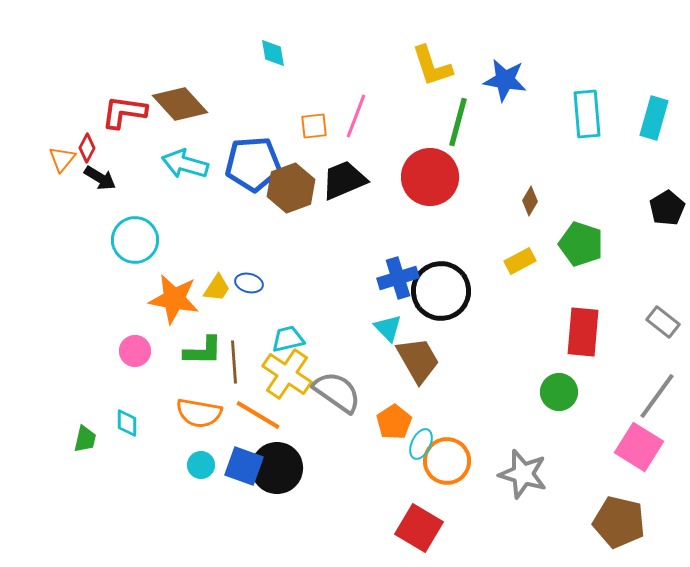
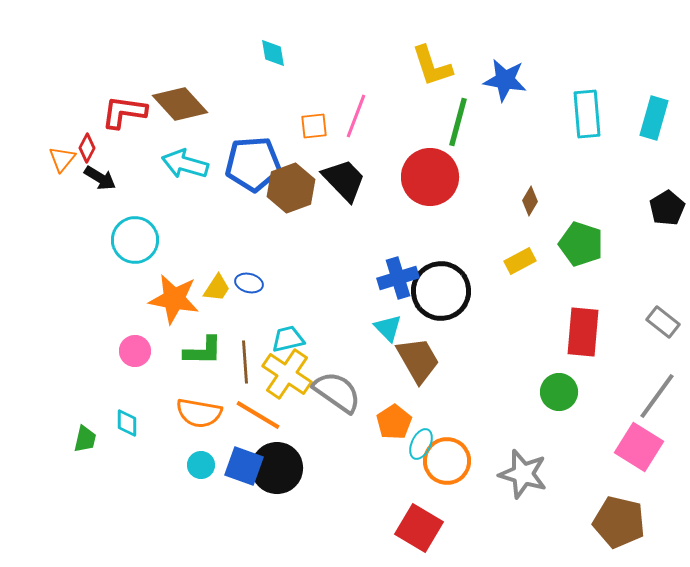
black trapezoid at (344, 180): rotated 69 degrees clockwise
brown line at (234, 362): moved 11 px right
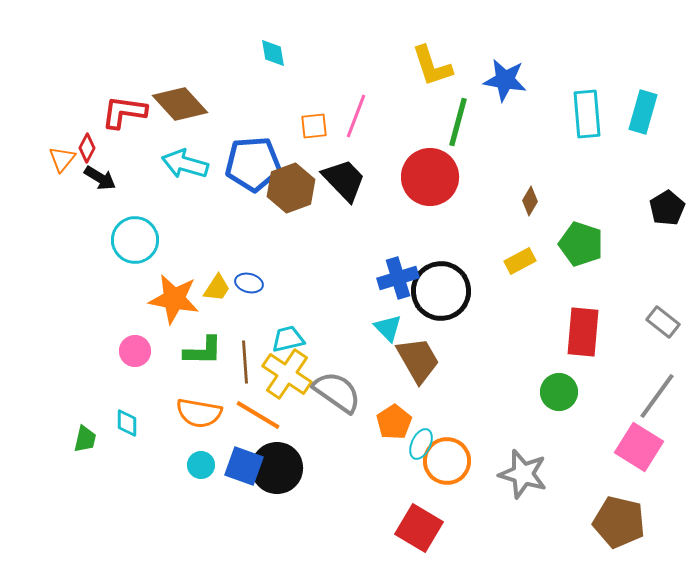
cyan rectangle at (654, 118): moved 11 px left, 6 px up
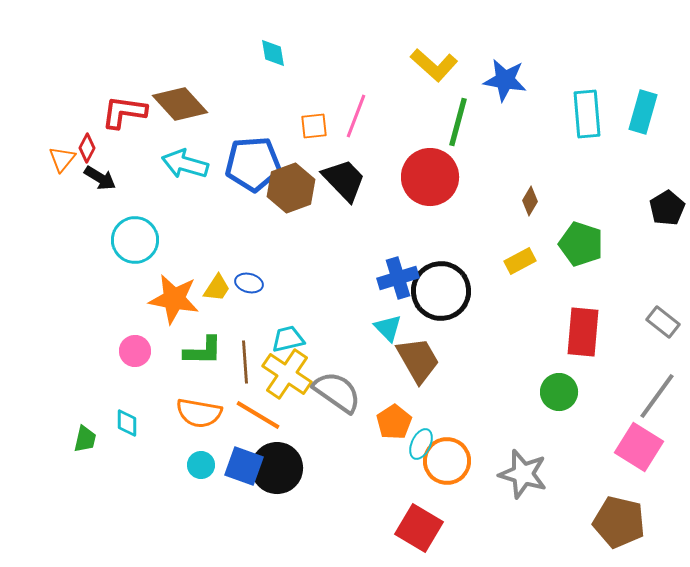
yellow L-shape at (432, 66): moved 2 px right, 1 px up; rotated 30 degrees counterclockwise
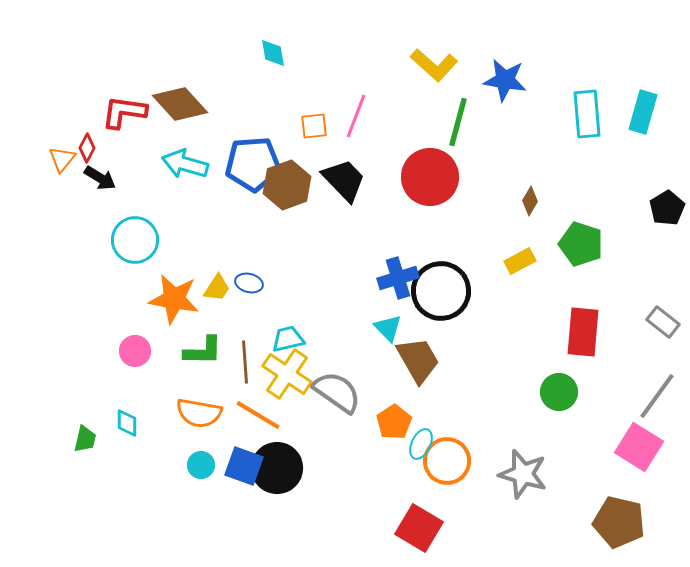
brown hexagon at (291, 188): moved 4 px left, 3 px up
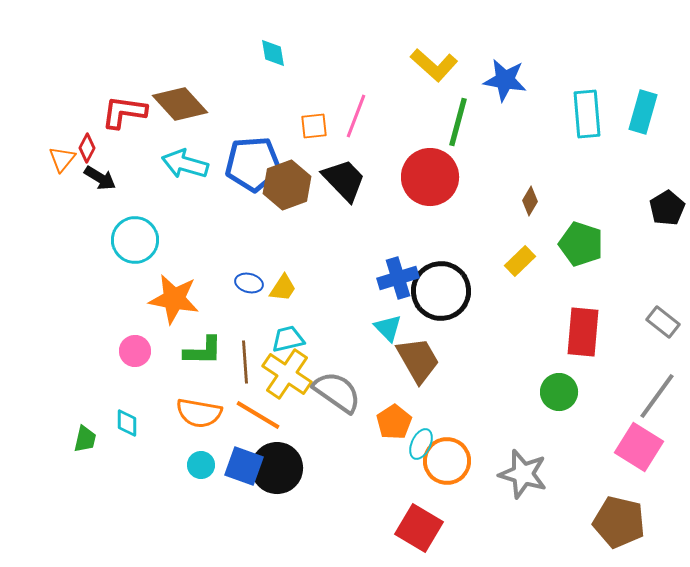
yellow rectangle at (520, 261): rotated 16 degrees counterclockwise
yellow trapezoid at (217, 288): moved 66 px right
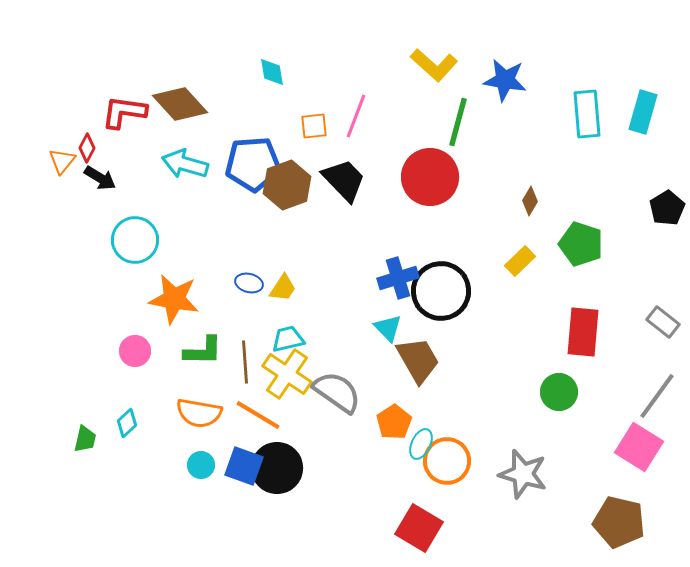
cyan diamond at (273, 53): moved 1 px left, 19 px down
orange triangle at (62, 159): moved 2 px down
cyan diamond at (127, 423): rotated 48 degrees clockwise
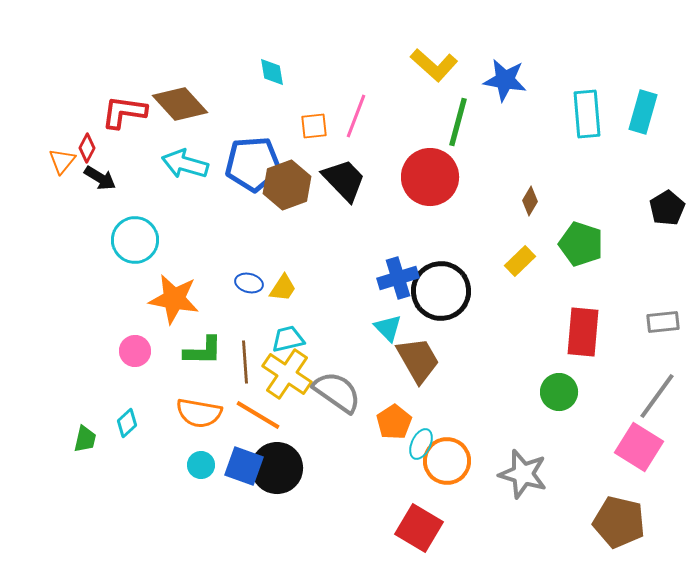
gray rectangle at (663, 322): rotated 44 degrees counterclockwise
